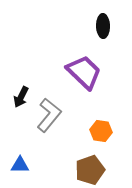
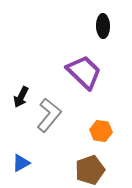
blue triangle: moved 1 px right, 2 px up; rotated 30 degrees counterclockwise
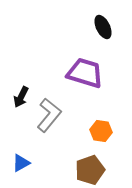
black ellipse: moved 1 px down; rotated 25 degrees counterclockwise
purple trapezoid: moved 1 px right, 1 px down; rotated 27 degrees counterclockwise
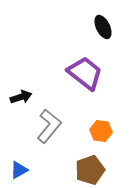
purple trapezoid: rotated 21 degrees clockwise
black arrow: rotated 135 degrees counterclockwise
gray L-shape: moved 11 px down
blue triangle: moved 2 px left, 7 px down
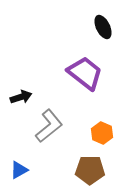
gray L-shape: rotated 12 degrees clockwise
orange hexagon: moved 1 px right, 2 px down; rotated 15 degrees clockwise
brown pentagon: rotated 20 degrees clockwise
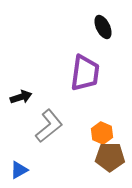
purple trapezoid: rotated 60 degrees clockwise
brown pentagon: moved 20 px right, 13 px up
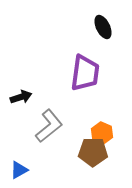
brown pentagon: moved 17 px left, 5 px up
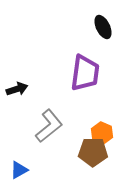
black arrow: moved 4 px left, 8 px up
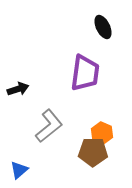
black arrow: moved 1 px right
blue triangle: rotated 12 degrees counterclockwise
